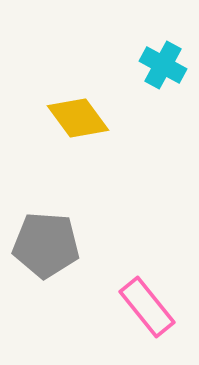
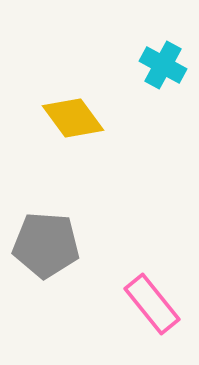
yellow diamond: moved 5 px left
pink rectangle: moved 5 px right, 3 px up
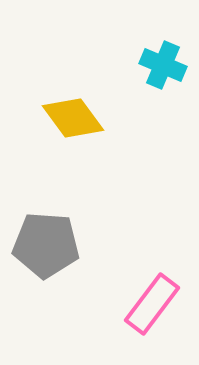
cyan cross: rotated 6 degrees counterclockwise
pink rectangle: rotated 76 degrees clockwise
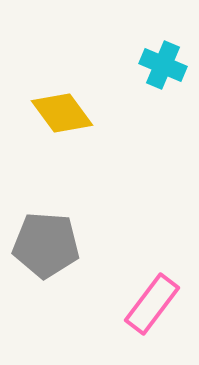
yellow diamond: moved 11 px left, 5 px up
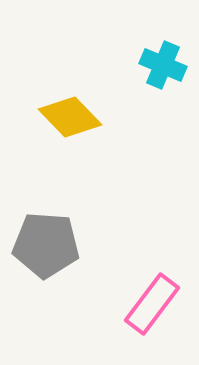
yellow diamond: moved 8 px right, 4 px down; rotated 8 degrees counterclockwise
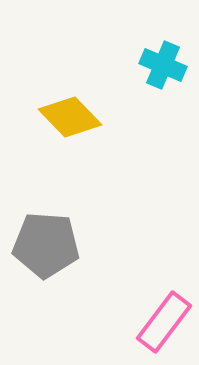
pink rectangle: moved 12 px right, 18 px down
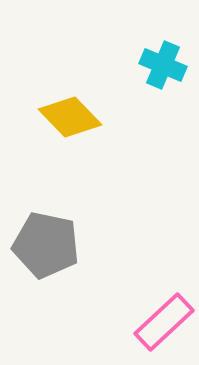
gray pentagon: rotated 8 degrees clockwise
pink rectangle: rotated 10 degrees clockwise
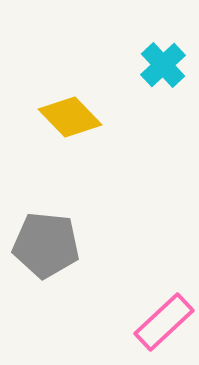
cyan cross: rotated 24 degrees clockwise
gray pentagon: rotated 6 degrees counterclockwise
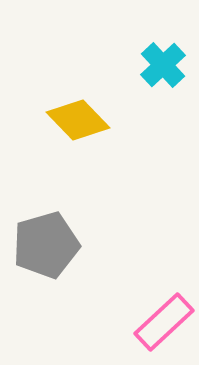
yellow diamond: moved 8 px right, 3 px down
gray pentagon: rotated 22 degrees counterclockwise
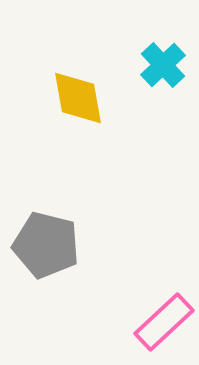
yellow diamond: moved 22 px up; rotated 34 degrees clockwise
gray pentagon: rotated 30 degrees clockwise
